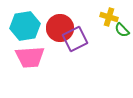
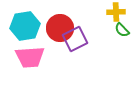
yellow cross: moved 7 px right, 5 px up; rotated 18 degrees counterclockwise
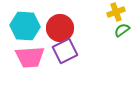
yellow cross: rotated 18 degrees counterclockwise
cyan hexagon: rotated 12 degrees clockwise
green semicircle: rotated 98 degrees clockwise
purple square: moved 10 px left, 12 px down
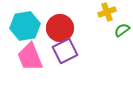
yellow cross: moved 9 px left
cyan hexagon: rotated 12 degrees counterclockwise
pink trapezoid: rotated 72 degrees clockwise
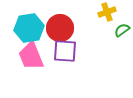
cyan hexagon: moved 4 px right, 2 px down
purple square: rotated 30 degrees clockwise
pink trapezoid: moved 1 px right, 1 px up
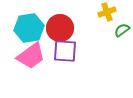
pink trapezoid: rotated 104 degrees counterclockwise
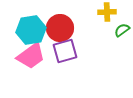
yellow cross: rotated 18 degrees clockwise
cyan hexagon: moved 2 px right, 2 px down
purple square: rotated 20 degrees counterclockwise
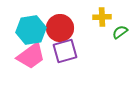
yellow cross: moved 5 px left, 5 px down
green semicircle: moved 2 px left, 2 px down
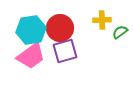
yellow cross: moved 3 px down
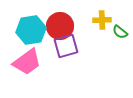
red circle: moved 2 px up
green semicircle: rotated 105 degrees counterclockwise
purple square: moved 1 px right, 5 px up
pink trapezoid: moved 4 px left, 6 px down
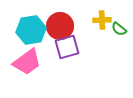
green semicircle: moved 1 px left, 3 px up
purple square: moved 1 px right, 1 px down
